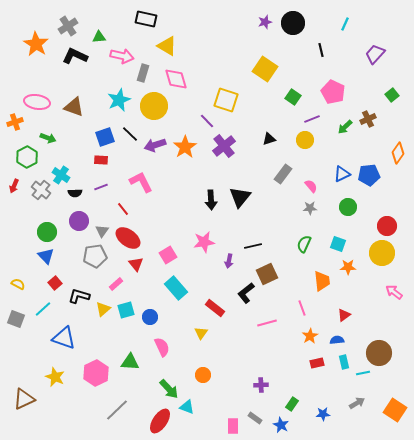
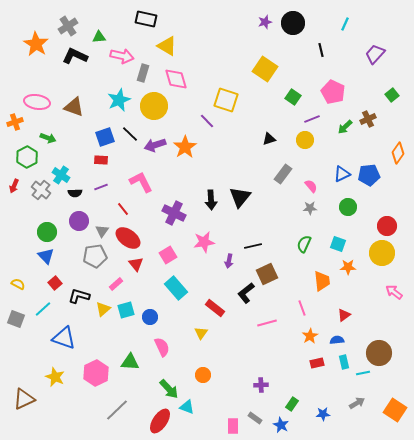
purple cross at (224, 146): moved 50 px left, 67 px down; rotated 25 degrees counterclockwise
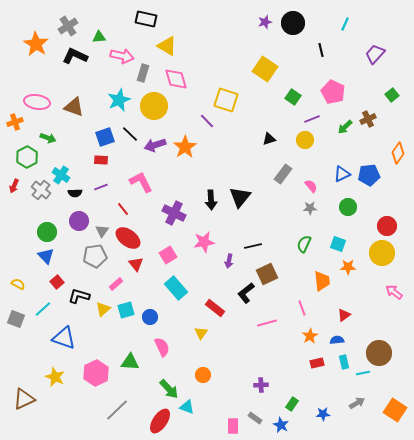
red square at (55, 283): moved 2 px right, 1 px up
